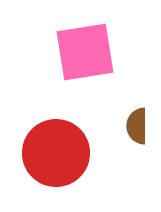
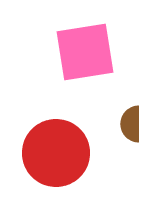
brown semicircle: moved 6 px left, 2 px up
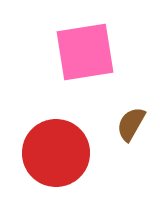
brown semicircle: rotated 30 degrees clockwise
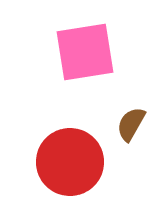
red circle: moved 14 px right, 9 px down
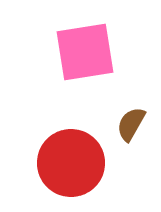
red circle: moved 1 px right, 1 px down
